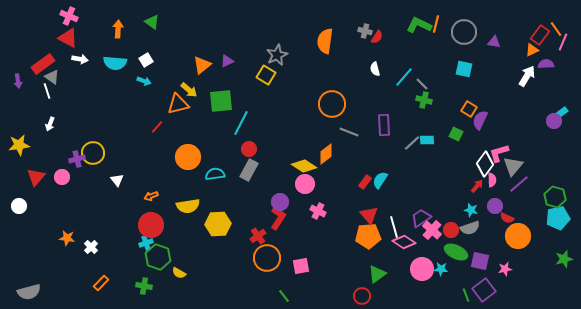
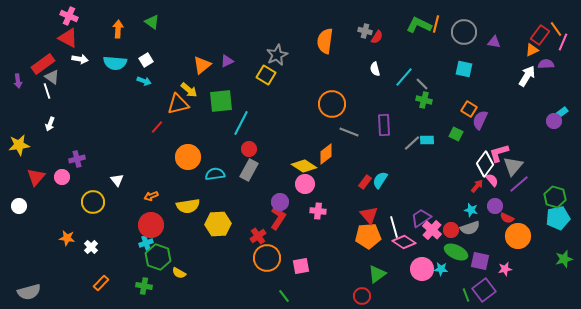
yellow circle at (93, 153): moved 49 px down
pink semicircle at (492, 180): rotated 40 degrees counterclockwise
pink cross at (318, 211): rotated 21 degrees counterclockwise
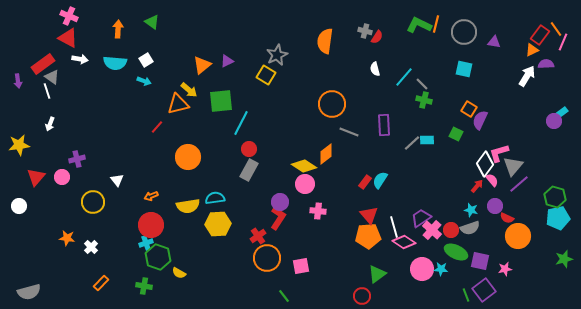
cyan semicircle at (215, 174): moved 24 px down
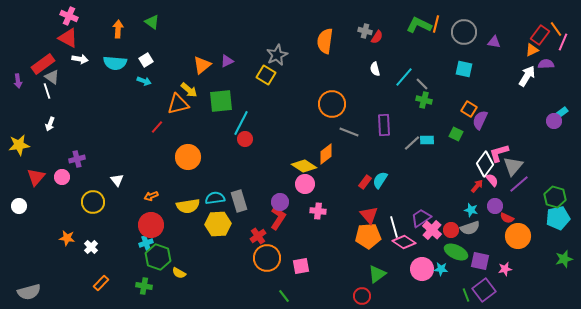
red circle at (249, 149): moved 4 px left, 10 px up
gray rectangle at (249, 170): moved 10 px left, 31 px down; rotated 45 degrees counterclockwise
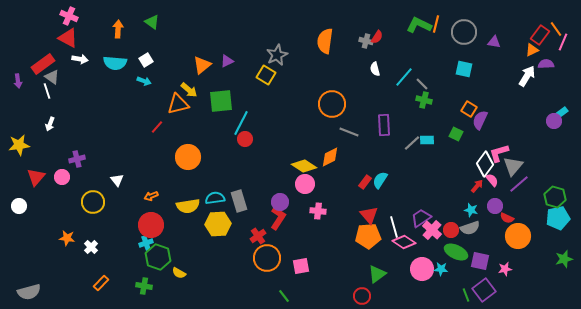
gray cross at (365, 31): moved 1 px right, 10 px down
orange diamond at (326, 154): moved 4 px right, 3 px down; rotated 10 degrees clockwise
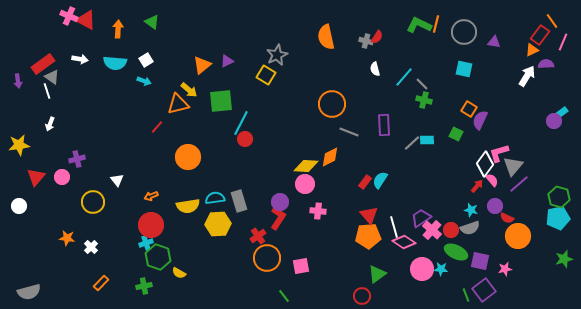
orange line at (556, 29): moved 4 px left, 8 px up
red triangle at (68, 38): moved 18 px right, 18 px up
orange semicircle at (325, 41): moved 1 px right, 4 px up; rotated 20 degrees counterclockwise
yellow diamond at (304, 166): moved 2 px right; rotated 30 degrees counterclockwise
green hexagon at (555, 197): moved 4 px right
green cross at (144, 286): rotated 21 degrees counterclockwise
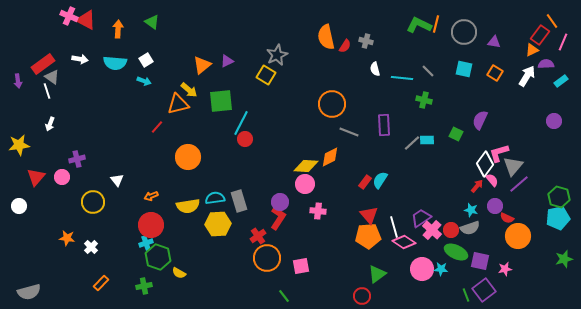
red semicircle at (377, 37): moved 32 px left, 9 px down
cyan line at (404, 77): moved 2 px left, 1 px down; rotated 55 degrees clockwise
gray line at (422, 84): moved 6 px right, 13 px up
orange square at (469, 109): moved 26 px right, 36 px up
cyan rectangle at (561, 113): moved 32 px up
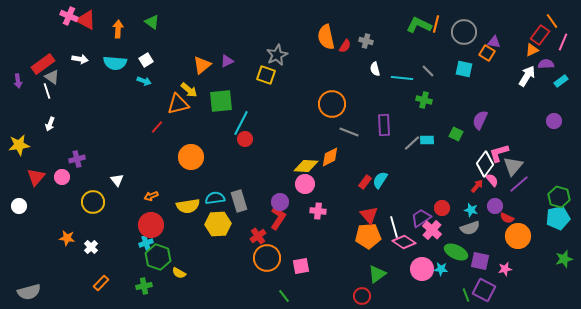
orange square at (495, 73): moved 8 px left, 20 px up
yellow square at (266, 75): rotated 12 degrees counterclockwise
orange circle at (188, 157): moved 3 px right
red circle at (451, 230): moved 9 px left, 22 px up
purple square at (484, 290): rotated 25 degrees counterclockwise
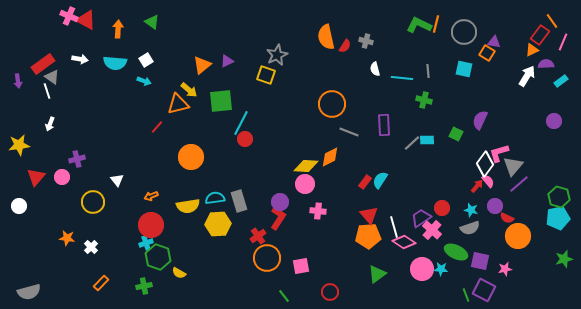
gray line at (428, 71): rotated 40 degrees clockwise
pink semicircle at (492, 180): moved 4 px left, 1 px down
red circle at (362, 296): moved 32 px left, 4 px up
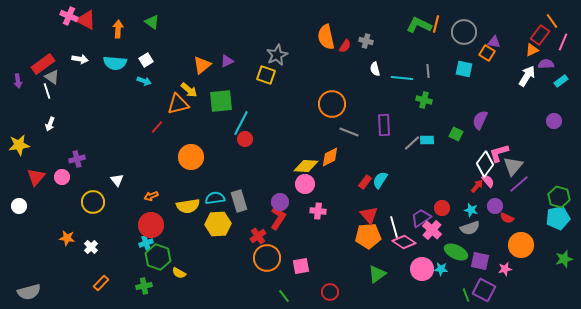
orange circle at (518, 236): moved 3 px right, 9 px down
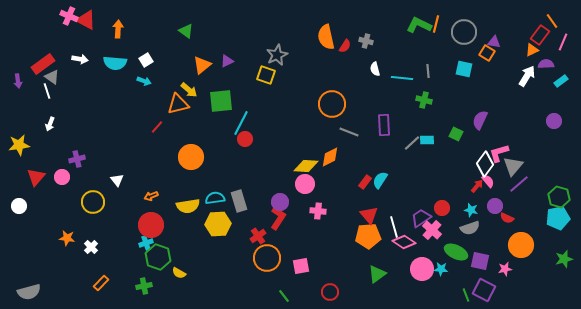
green triangle at (152, 22): moved 34 px right, 9 px down
